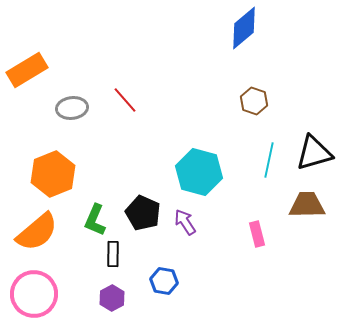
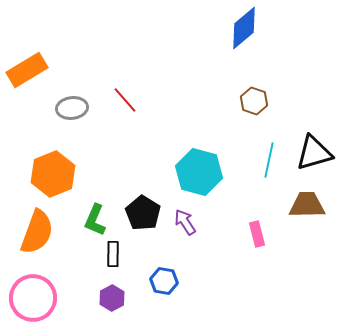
black pentagon: rotated 8 degrees clockwise
orange semicircle: rotated 30 degrees counterclockwise
pink circle: moved 1 px left, 4 px down
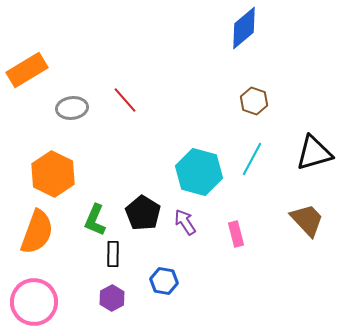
cyan line: moved 17 px left, 1 px up; rotated 16 degrees clockwise
orange hexagon: rotated 12 degrees counterclockwise
brown trapezoid: moved 15 px down; rotated 48 degrees clockwise
pink rectangle: moved 21 px left
pink circle: moved 1 px right, 4 px down
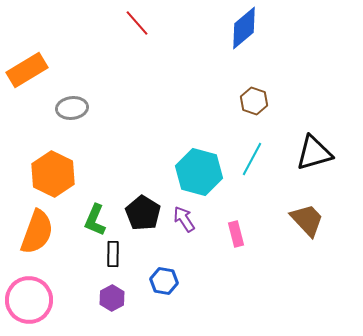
red line: moved 12 px right, 77 px up
purple arrow: moved 1 px left, 3 px up
pink circle: moved 5 px left, 2 px up
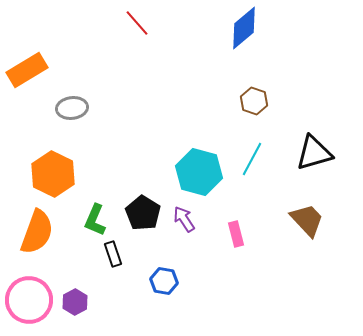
black rectangle: rotated 20 degrees counterclockwise
purple hexagon: moved 37 px left, 4 px down
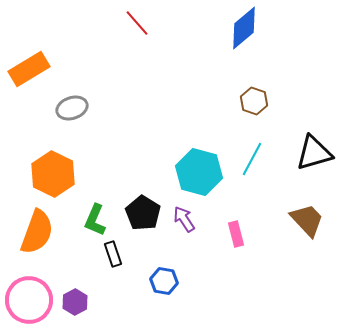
orange rectangle: moved 2 px right, 1 px up
gray ellipse: rotated 12 degrees counterclockwise
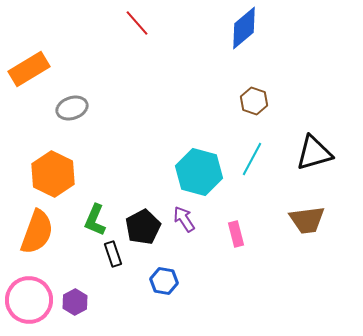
black pentagon: moved 14 px down; rotated 12 degrees clockwise
brown trapezoid: rotated 126 degrees clockwise
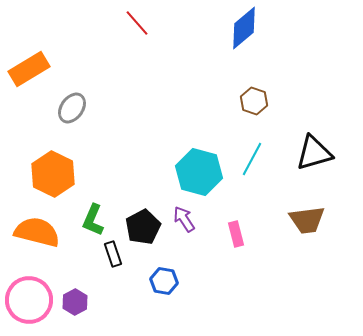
gray ellipse: rotated 36 degrees counterclockwise
green L-shape: moved 2 px left
orange semicircle: rotated 96 degrees counterclockwise
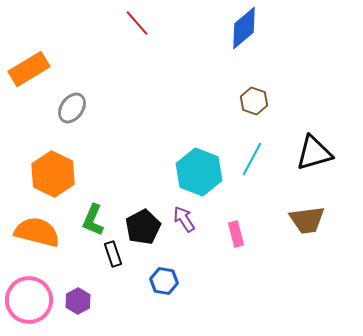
cyan hexagon: rotated 6 degrees clockwise
purple hexagon: moved 3 px right, 1 px up
